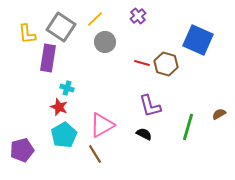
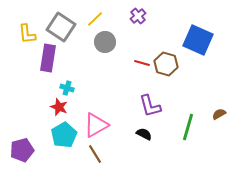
pink triangle: moved 6 px left
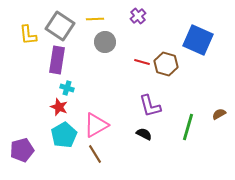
yellow line: rotated 42 degrees clockwise
gray square: moved 1 px left, 1 px up
yellow L-shape: moved 1 px right, 1 px down
purple rectangle: moved 9 px right, 2 px down
red line: moved 1 px up
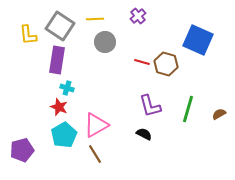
green line: moved 18 px up
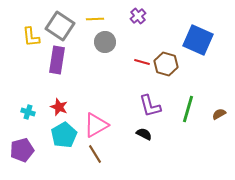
yellow L-shape: moved 3 px right, 2 px down
cyan cross: moved 39 px left, 24 px down
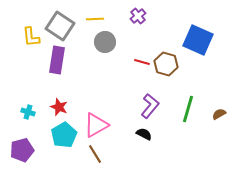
purple L-shape: rotated 125 degrees counterclockwise
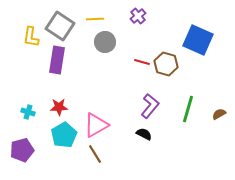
yellow L-shape: rotated 15 degrees clockwise
red star: rotated 24 degrees counterclockwise
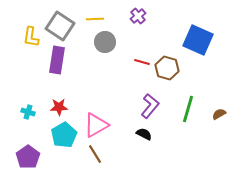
brown hexagon: moved 1 px right, 4 px down
purple pentagon: moved 6 px right, 7 px down; rotated 20 degrees counterclockwise
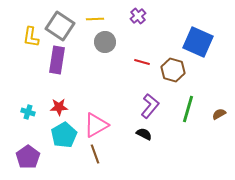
blue square: moved 2 px down
brown hexagon: moved 6 px right, 2 px down
brown line: rotated 12 degrees clockwise
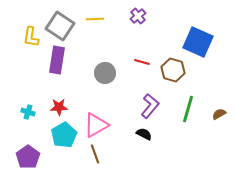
gray circle: moved 31 px down
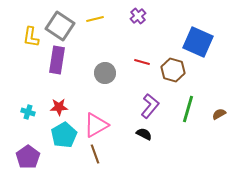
yellow line: rotated 12 degrees counterclockwise
